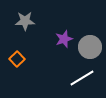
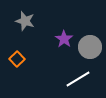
gray star: rotated 18 degrees clockwise
purple star: rotated 18 degrees counterclockwise
white line: moved 4 px left, 1 px down
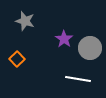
gray circle: moved 1 px down
white line: rotated 40 degrees clockwise
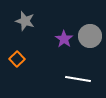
gray circle: moved 12 px up
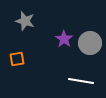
gray circle: moved 7 px down
orange square: rotated 35 degrees clockwise
white line: moved 3 px right, 2 px down
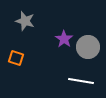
gray circle: moved 2 px left, 4 px down
orange square: moved 1 px left, 1 px up; rotated 28 degrees clockwise
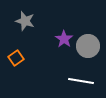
gray circle: moved 1 px up
orange square: rotated 35 degrees clockwise
